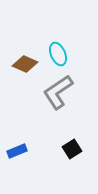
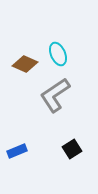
gray L-shape: moved 3 px left, 3 px down
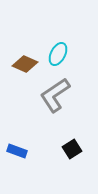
cyan ellipse: rotated 50 degrees clockwise
blue rectangle: rotated 42 degrees clockwise
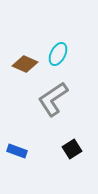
gray L-shape: moved 2 px left, 4 px down
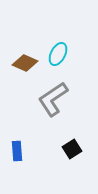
brown diamond: moved 1 px up
blue rectangle: rotated 66 degrees clockwise
